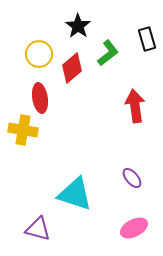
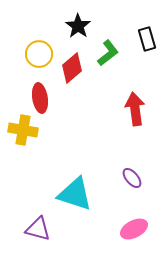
red arrow: moved 3 px down
pink ellipse: moved 1 px down
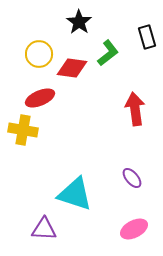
black star: moved 1 px right, 4 px up
black rectangle: moved 2 px up
red diamond: rotated 48 degrees clockwise
red ellipse: rotated 76 degrees clockwise
purple triangle: moved 6 px right; rotated 12 degrees counterclockwise
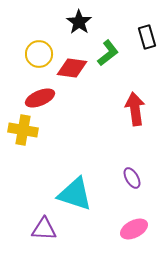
purple ellipse: rotated 10 degrees clockwise
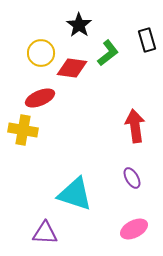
black star: moved 3 px down
black rectangle: moved 3 px down
yellow circle: moved 2 px right, 1 px up
red arrow: moved 17 px down
purple triangle: moved 1 px right, 4 px down
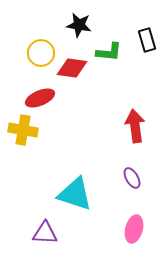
black star: rotated 25 degrees counterclockwise
green L-shape: moved 1 px right, 1 px up; rotated 44 degrees clockwise
pink ellipse: rotated 48 degrees counterclockwise
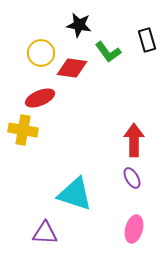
green L-shape: moved 1 px left; rotated 48 degrees clockwise
red arrow: moved 1 px left, 14 px down; rotated 8 degrees clockwise
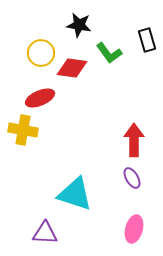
green L-shape: moved 1 px right, 1 px down
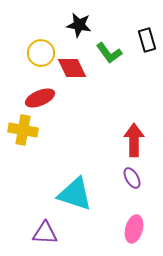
red diamond: rotated 56 degrees clockwise
